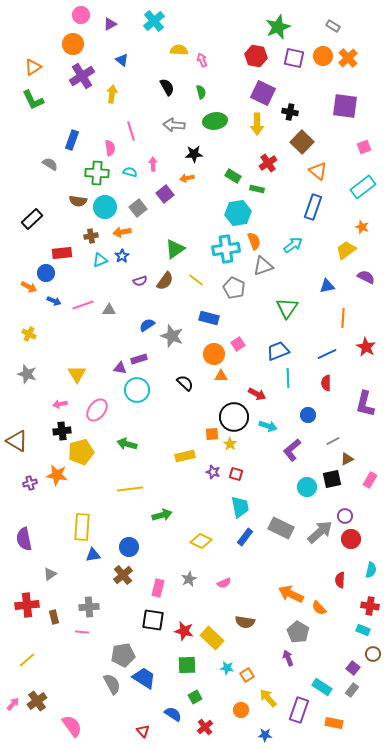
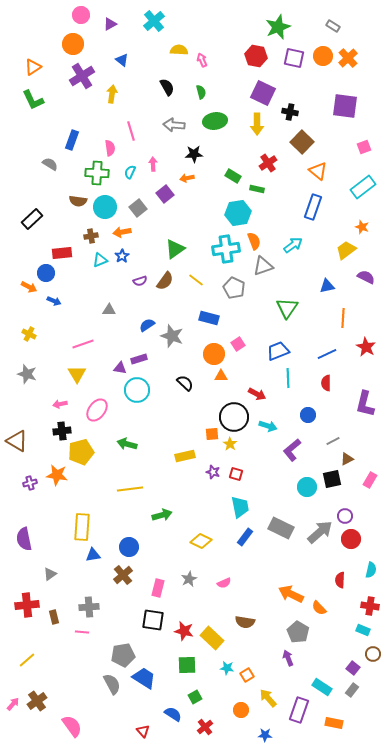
cyan semicircle at (130, 172): rotated 80 degrees counterclockwise
pink line at (83, 305): moved 39 px down
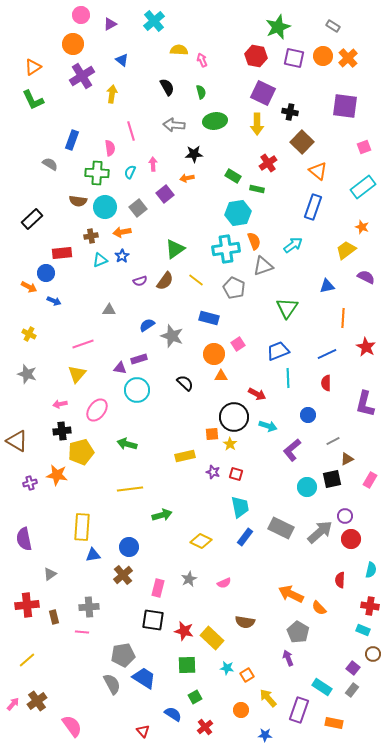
yellow triangle at (77, 374): rotated 12 degrees clockwise
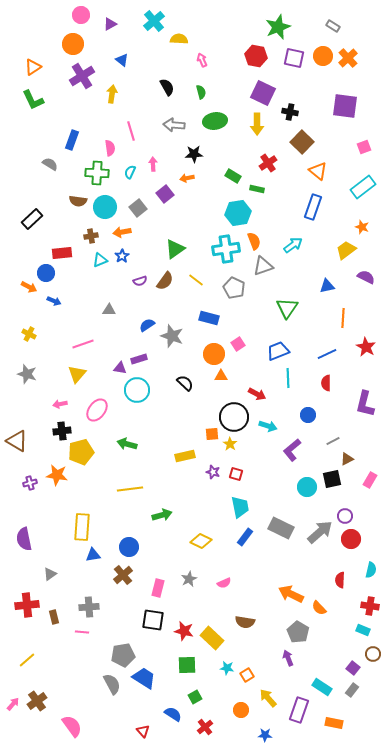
yellow semicircle at (179, 50): moved 11 px up
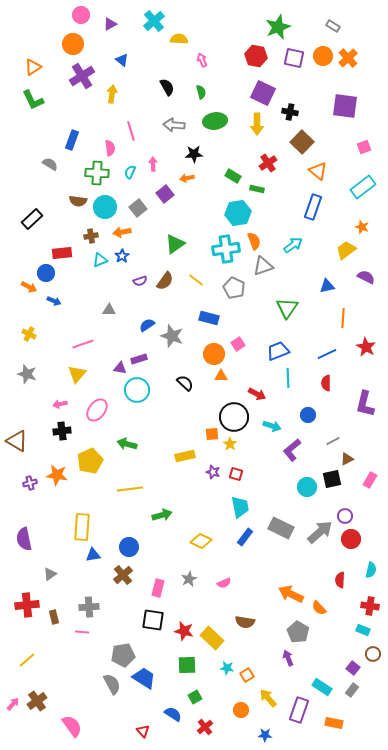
green triangle at (175, 249): moved 5 px up
cyan arrow at (268, 426): moved 4 px right
yellow pentagon at (81, 452): moved 9 px right, 9 px down; rotated 10 degrees counterclockwise
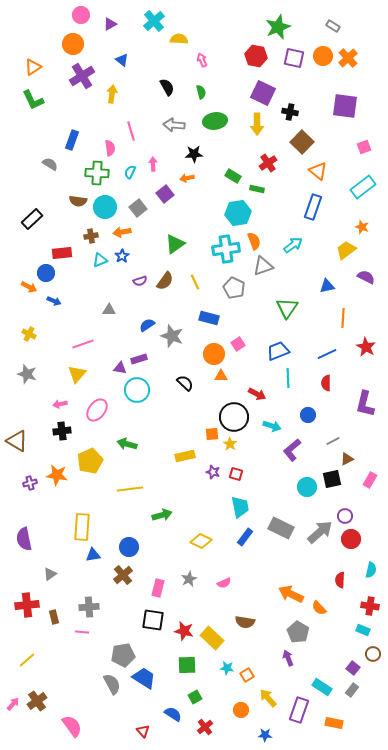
yellow line at (196, 280): moved 1 px left, 2 px down; rotated 28 degrees clockwise
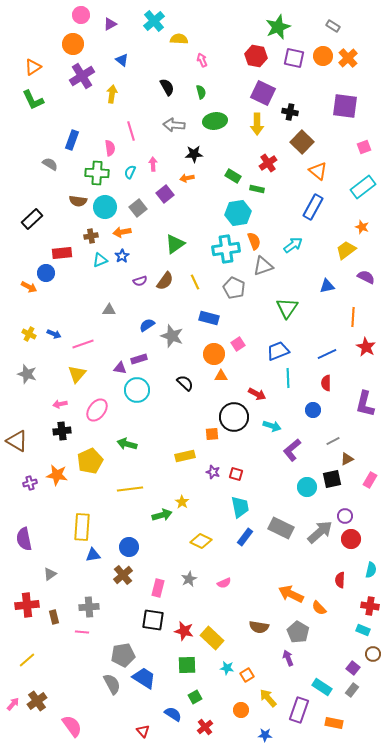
blue rectangle at (313, 207): rotated 10 degrees clockwise
blue arrow at (54, 301): moved 33 px down
orange line at (343, 318): moved 10 px right, 1 px up
blue circle at (308, 415): moved 5 px right, 5 px up
yellow star at (230, 444): moved 48 px left, 58 px down
brown semicircle at (245, 622): moved 14 px right, 5 px down
